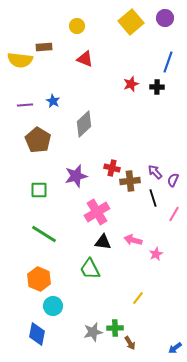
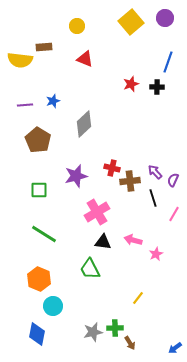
blue star: rotated 24 degrees clockwise
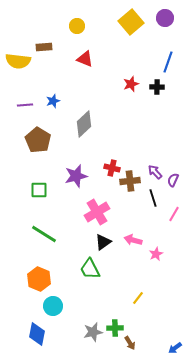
yellow semicircle: moved 2 px left, 1 px down
black triangle: rotated 42 degrees counterclockwise
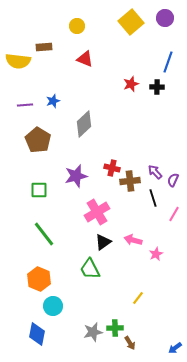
green line: rotated 20 degrees clockwise
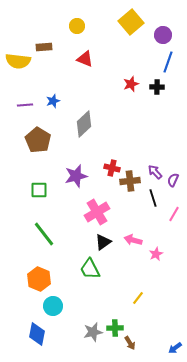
purple circle: moved 2 px left, 17 px down
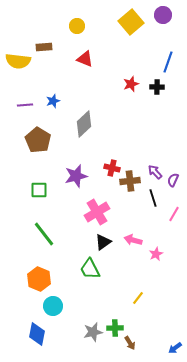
purple circle: moved 20 px up
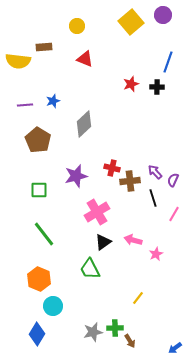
blue diamond: rotated 20 degrees clockwise
brown arrow: moved 2 px up
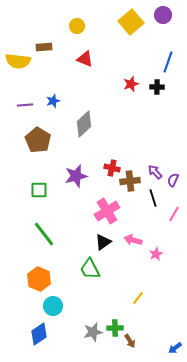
pink cross: moved 10 px right, 1 px up
blue diamond: moved 2 px right; rotated 25 degrees clockwise
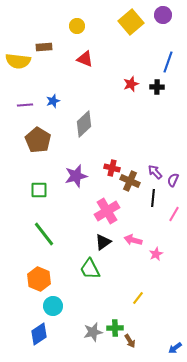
brown cross: rotated 30 degrees clockwise
black line: rotated 24 degrees clockwise
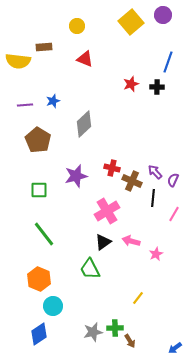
brown cross: moved 2 px right
pink arrow: moved 2 px left, 1 px down
